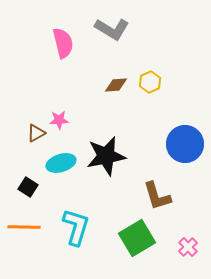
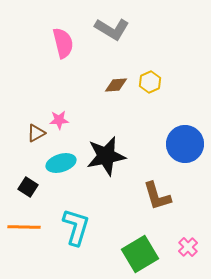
green square: moved 3 px right, 16 px down
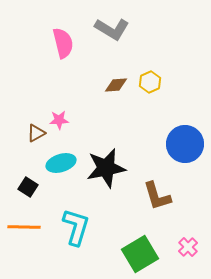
black star: moved 12 px down
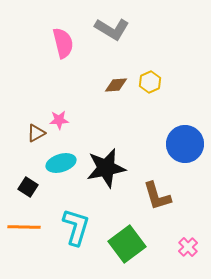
green square: moved 13 px left, 10 px up; rotated 6 degrees counterclockwise
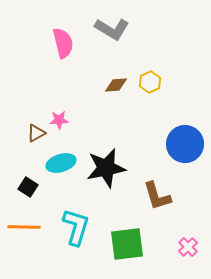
green square: rotated 30 degrees clockwise
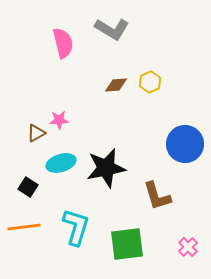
orange line: rotated 8 degrees counterclockwise
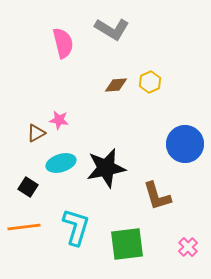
pink star: rotated 12 degrees clockwise
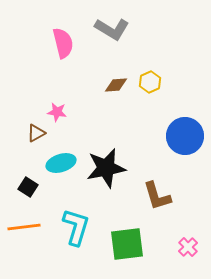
pink star: moved 2 px left, 8 px up
blue circle: moved 8 px up
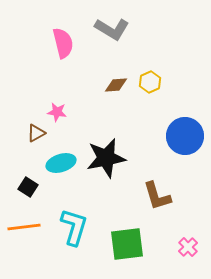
black star: moved 10 px up
cyan L-shape: moved 2 px left
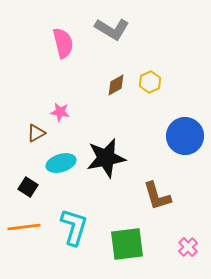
brown diamond: rotated 25 degrees counterclockwise
pink star: moved 3 px right
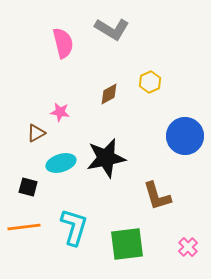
brown diamond: moved 7 px left, 9 px down
black square: rotated 18 degrees counterclockwise
